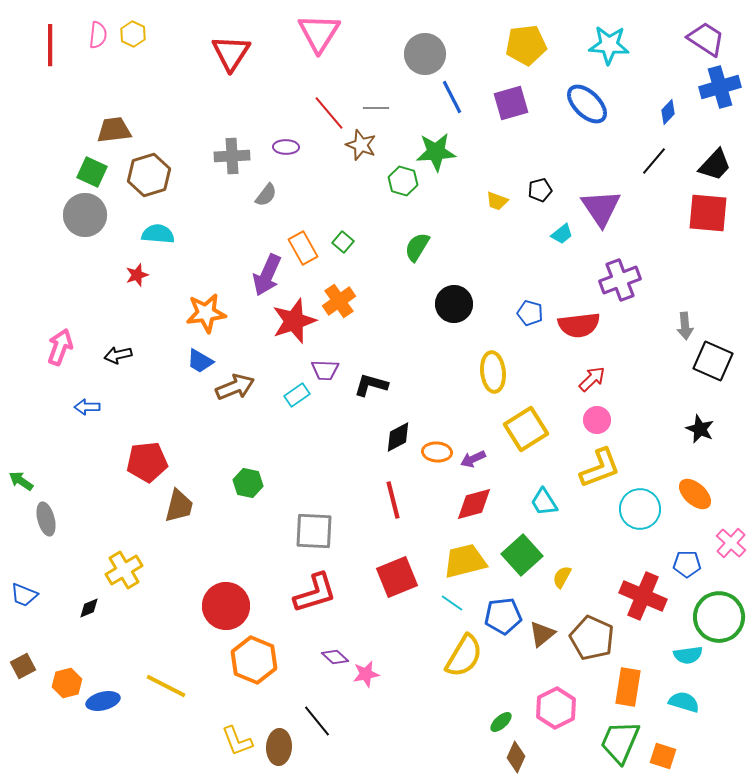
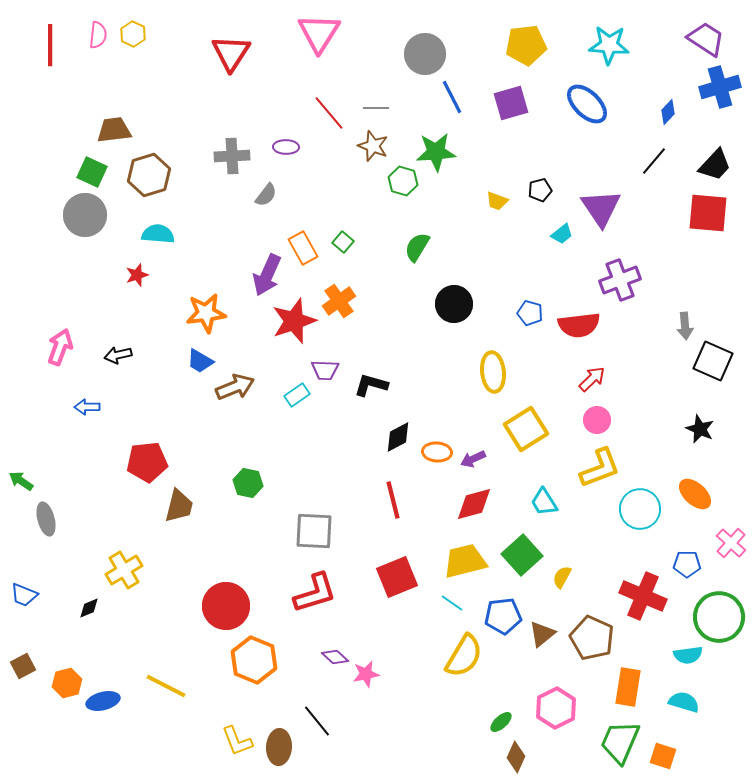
brown star at (361, 145): moved 12 px right, 1 px down
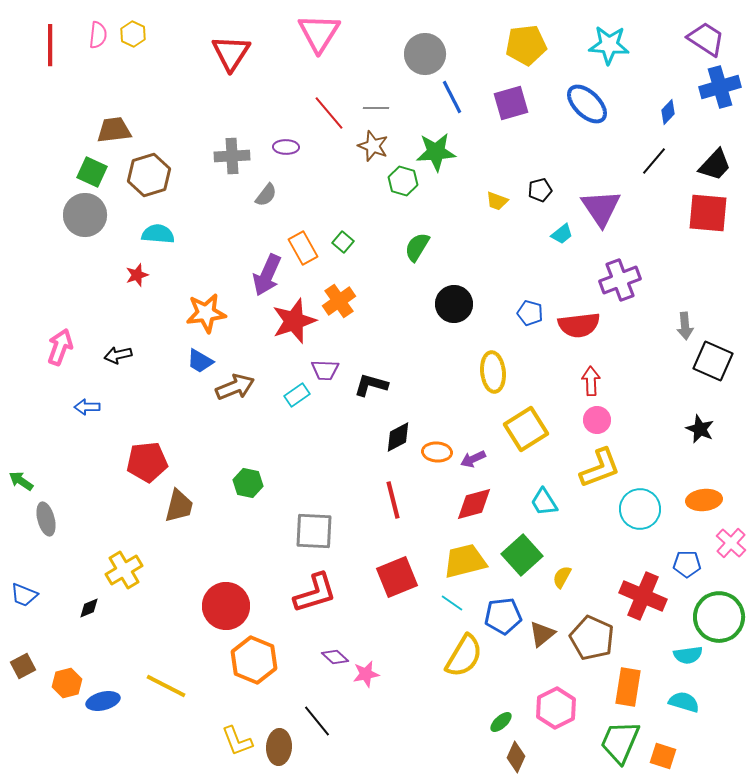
red arrow at (592, 379): moved 1 px left, 2 px down; rotated 48 degrees counterclockwise
orange ellipse at (695, 494): moved 9 px right, 6 px down; rotated 48 degrees counterclockwise
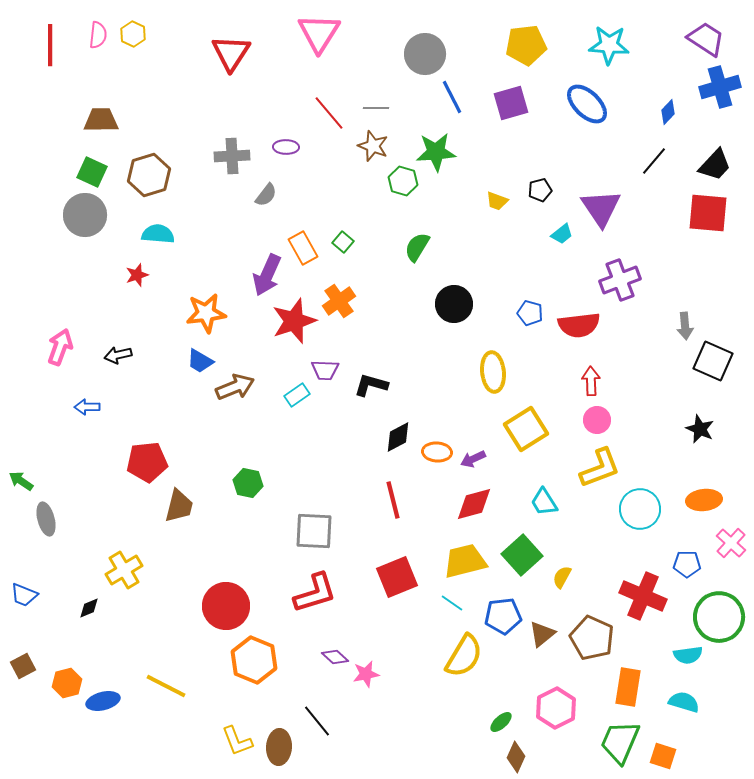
brown trapezoid at (114, 130): moved 13 px left, 10 px up; rotated 6 degrees clockwise
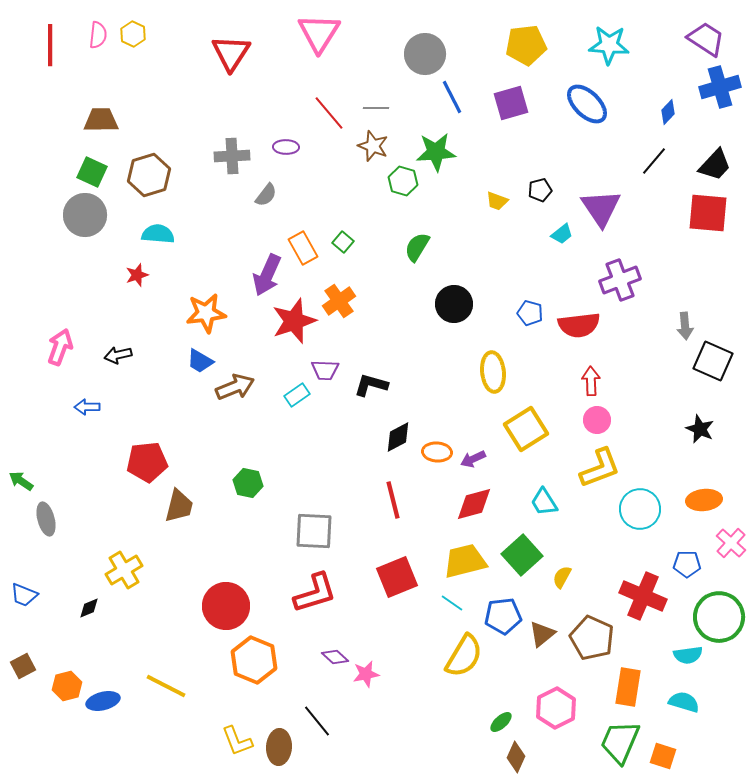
orange hexagon at (67, 683): moved 3 px down
